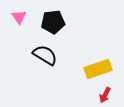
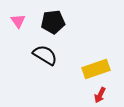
pink triangle: moved 1 px left, 4 px down
yellow rectangle: moved 2 px left
red arrow: moved 5 px left
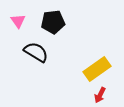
black semicircle: moved 9 px left, 3 px up
yellow rectangle: moved 1 px right; rotated 16 degrees counterclockwise
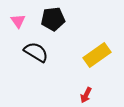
black pentagon: moved 3 px up
yellow rectangle: moved 14 px up
red arrow: moved 14 px left
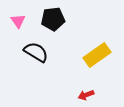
red arrow: rotated 42 degrees clockwise
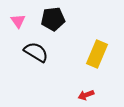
yellow rectangle: moved 1 px up; rotated 32 degrees counterclockwise
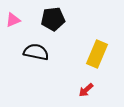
pink triangle: moved 5 px left, 1 px up; rotated 42 degrees clockwise
black semicircle: rotated 20 degrees counterclockwise
red arrow: moved 5 px up; rotated 21 degrees counterclockwise
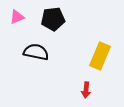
pink triangle: moved 4 px right, 3 px up
yellow rectangle: moved 3 px right, 2 px down
red arrow: rotated 42 degrees counterclockwise
